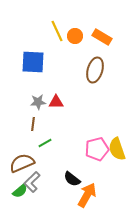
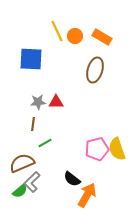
blue square: moved 2 px left, 3 px up
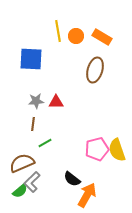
yellow line: moved 1 px right; rotated 15 degrees clockwise
orange circle: moved 1 px right
gray star: moved 2 px left, 1 px up
yellow semicircle: moved 1 px down
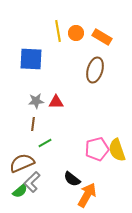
orange circle: moved 3 px up
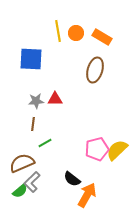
red triangle: moved 1 px left, 3 px up
yellow semicircle: rotated 65 degrees clockwise
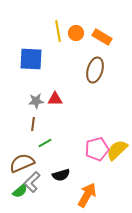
black semicircle: moved 11 px left, 4 px up; rotated 54 degrees counterclockwise
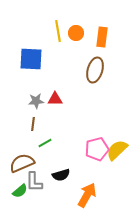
orange rectangle: rotated 66 degrees clockwise
gray L-shape: moved 2 px right; rotated 45 degrees counterclockwise
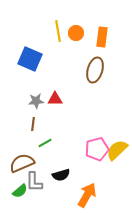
blue square: moved 1 px left; rotated 20 degrees clockwise
